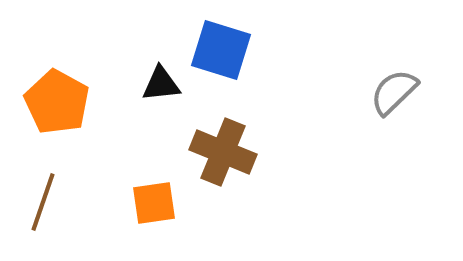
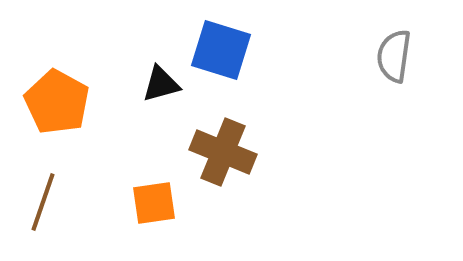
black triangle: rotated 9 degrees counterclockwise
gray semicircle: moved 36 px up; rotated 38 degrees counterclockwise
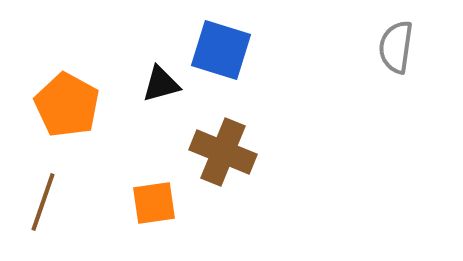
gray semicircle: moved 2 px right, 9 px up
orange pentagon: moved 10 px right, 3 px down
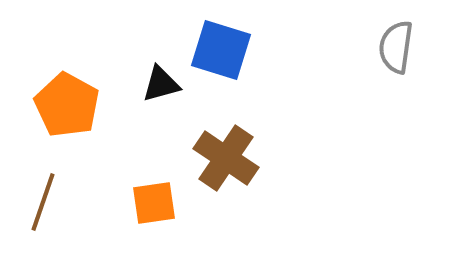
brown cross: moved 3 px right, 6 px down; rotated 12 degrees clockwise
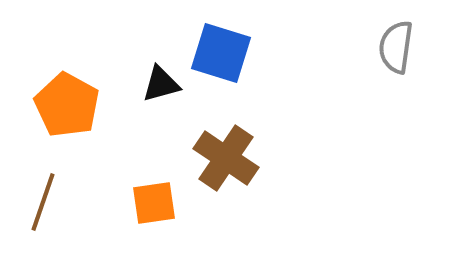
blue square: moved 3 px down
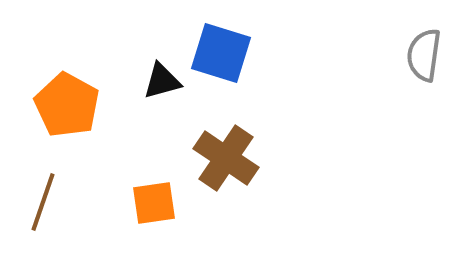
gray semicircle: moved 28 px right, 8 px down
black triangle: moved 1 px right, 3 px up
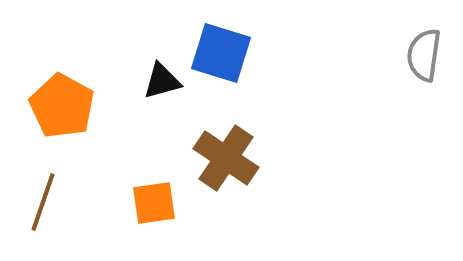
orange pentagon: moved 5 px left, 1 px down
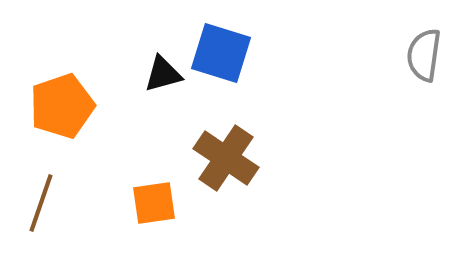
black triangle: moved 1 px right, 7 px up
orange pentagon: rotated 24 degrees clockwise
brown line: moved 2 px left, 1 px down
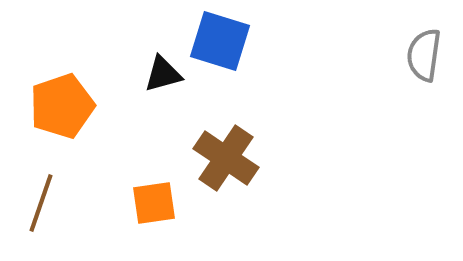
blue square: moved 1 px left, 12 px up
